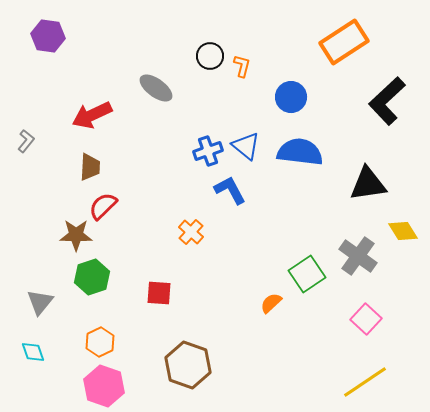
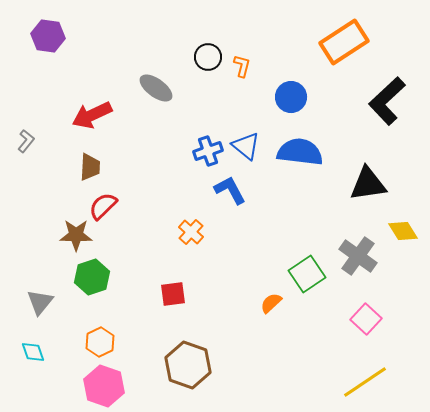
black circle: moved 2 px left, 1 px down
red square: moved 14 px right, 1 px down; rotated 12 degrees counterclockwise
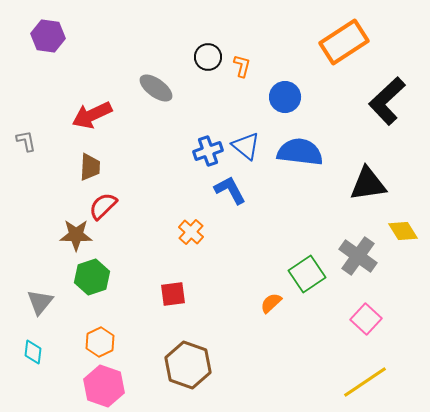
blue circle: moved 6 px left
gray L-shape: rotated 50 degrees counterclockwise
cyan diamond: rotated 25 degrees clockwise
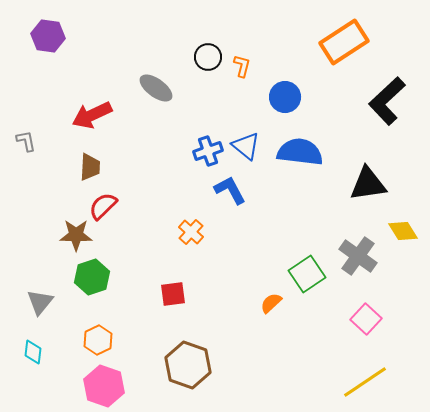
orange hexagon: moved 2 px left, 2 px up
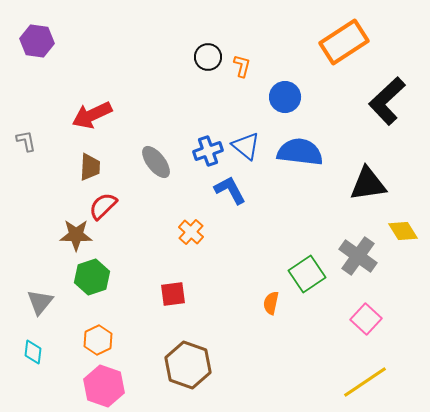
purple hexagon: moved 11 px left, 5 px down
gray ellipse: moved 74 px down; rotated 16 degrees clockwise
orange semicircle: rotated 35 degrees counterclockwise
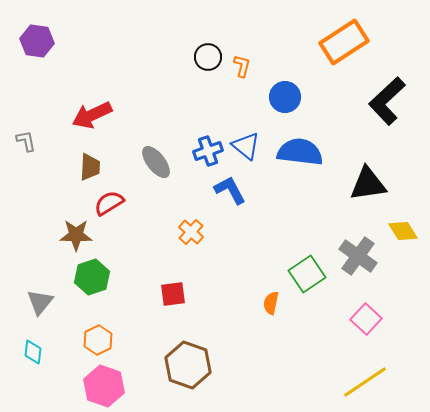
red semicircle: moved 6 px right, 3 px up; rotated 12 degrees clockwise
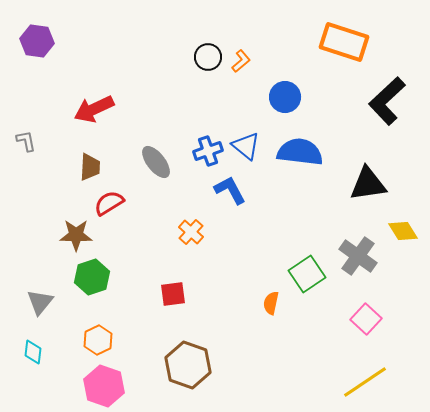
orange rectangle: rotated 51 degrees clockwise
orange L-shape: moved 1 px left, 5 px up; rotated 35 degrees clockwise
red arrow: moved 2 px right, 6 px up
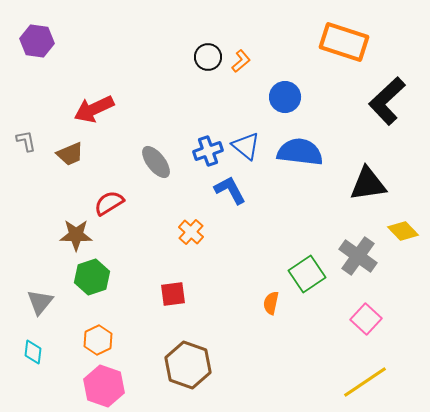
brown trapezoid: moved 20 px left, 13 px up; rotated 64 degrees clockwise
yellow diamond: rotated 12 degrees counterclockwise
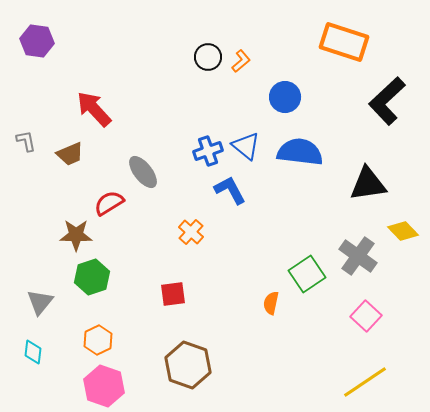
red arrow: rotated 72 degrees clockwise
gray ellipse: moved 13 px left, 10 px down
pink square: moved 3 px up
